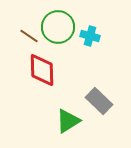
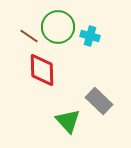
green triangle: rotated 40 degrees counterclockwise
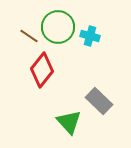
red diamond: rotated 40 degrees clockwise
green triangle: moved 1 px right, 1 px down
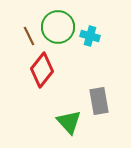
brown line: rotated 30 degrees clockwise
gray rectangle: rotated 36 degrees clockwise
